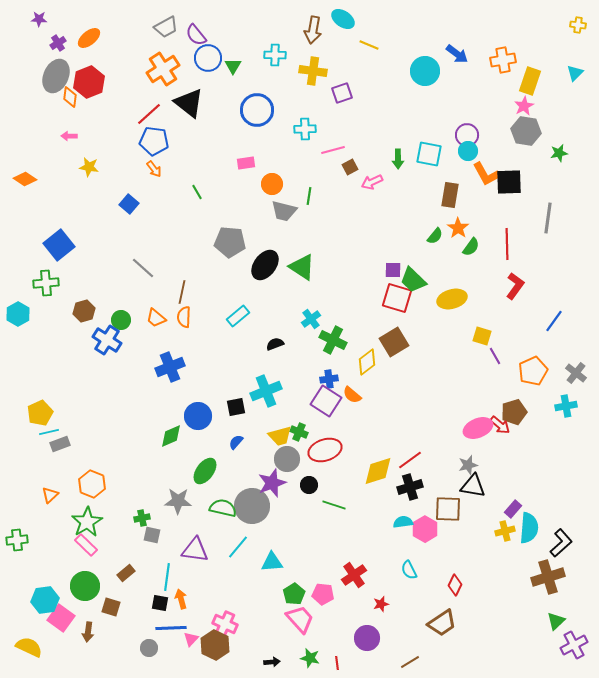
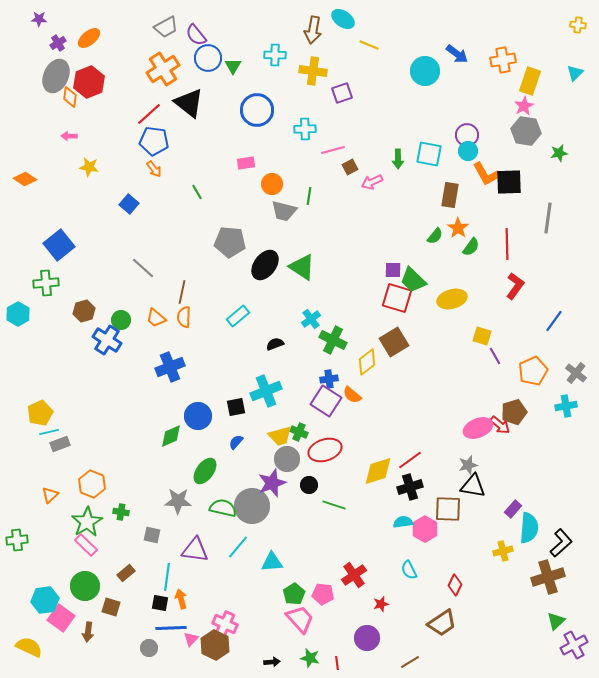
green cross at (142, 518): moved 21 px left, 6 px up; rotated 21 degrees clockwise
yellow cross at (505, 531): moved 2 px left, 20 px down
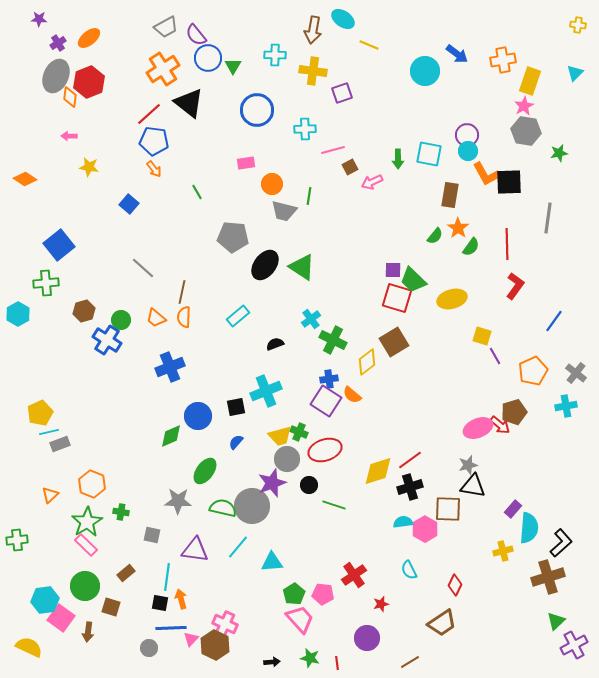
gray pentagon at (230, 242): moved 3 px right, 5 px up
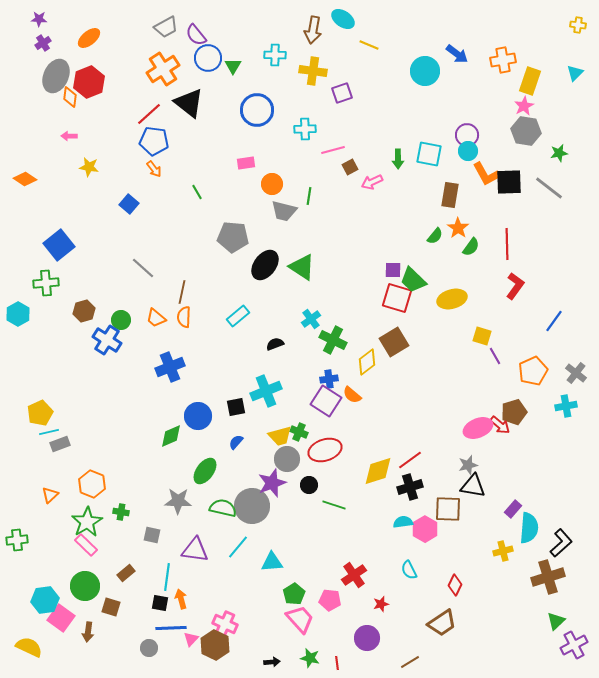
purple cross at (58, 43): moved 15 px left
gray line at (548, 218): moved 1 px right, 30 px up; rotated 60 degrees counterclockwise
pink pentagon at (323, 594): moved 7 px right, 6 px down
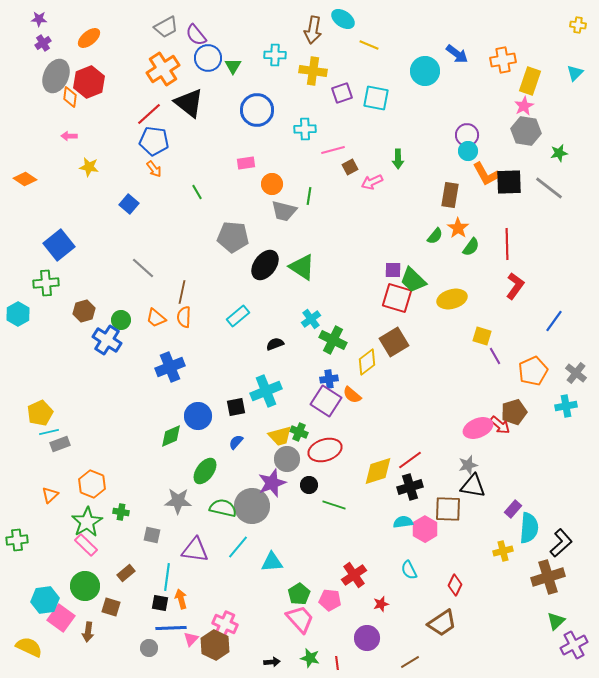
cyan square at (429, 154): moved 53 px left, 56 px up
green pentagon at (294, 594): moved 5 px right
